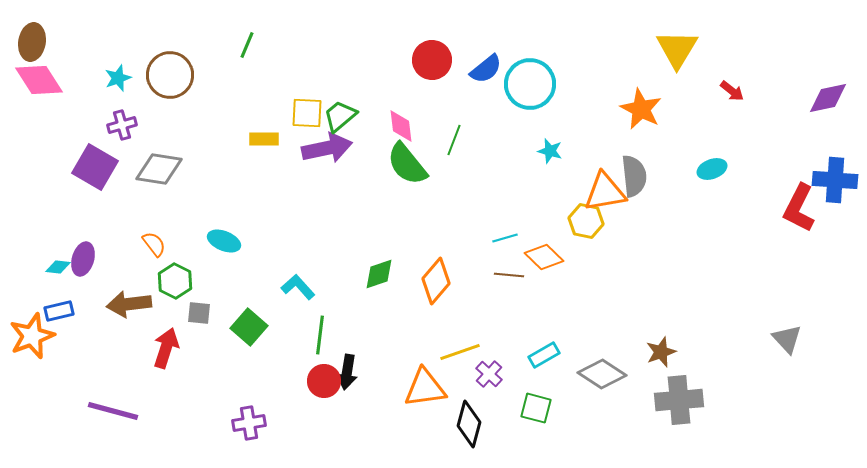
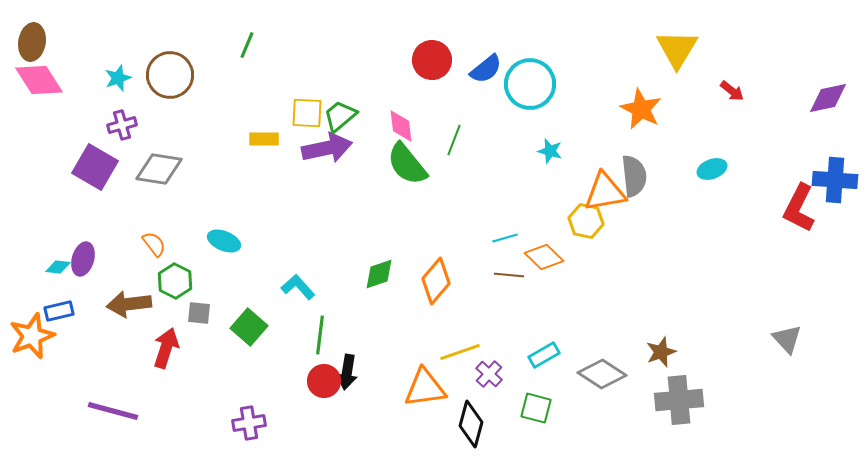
black diamond at (469, 424): moved 2 px right
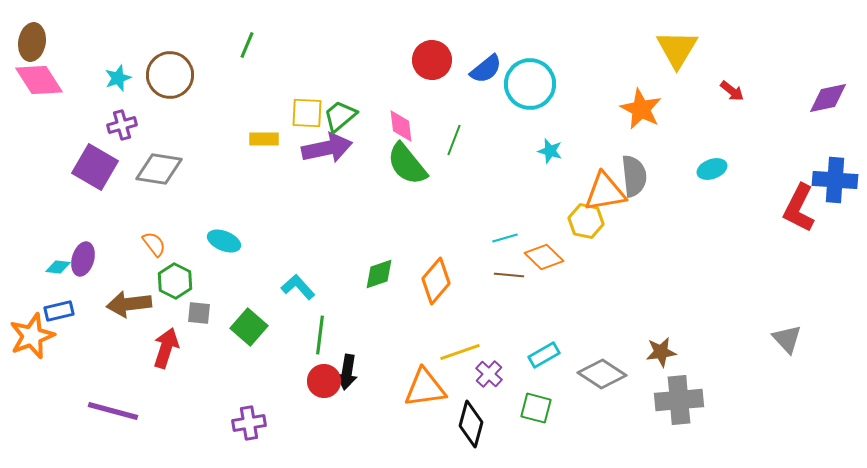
brown star at (661, 352): rotated 12 degrees clockwise
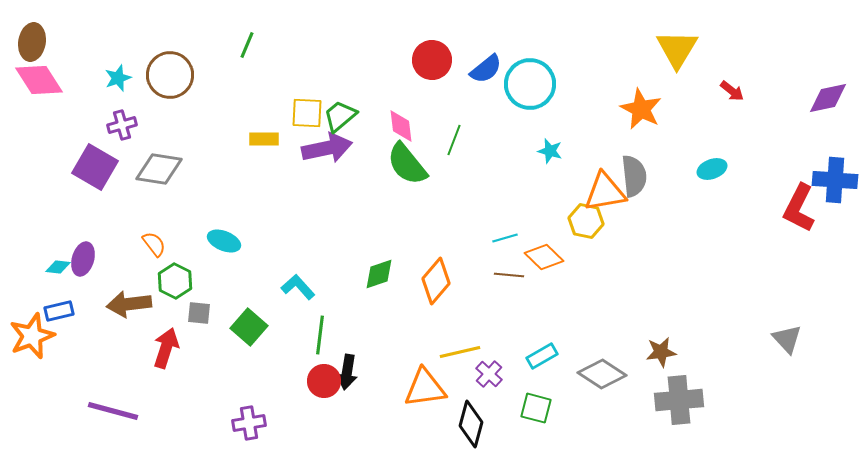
yellow line at (460, 352): rotated 6 degrees clockwise
cyan rectangle at (544, 355): moved 2 px left, 1 px down
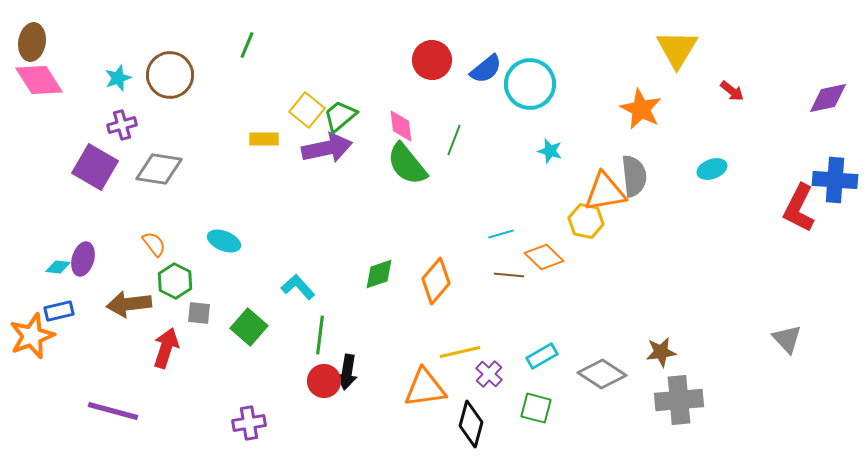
yellow square at (307, 113): moved 3 px up; rotated 36 degrees clockwise
cyan line at (505, 238): moved 4 px left, 4 px up
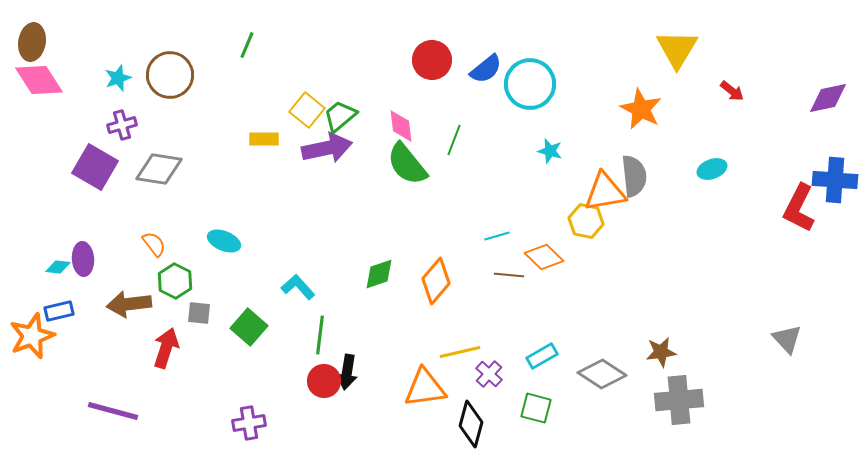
cyan line at (501, 234): moved 4 px left, 2 px down
purple ellipse at (83, 259): rotated 20 degrees counterclockwise
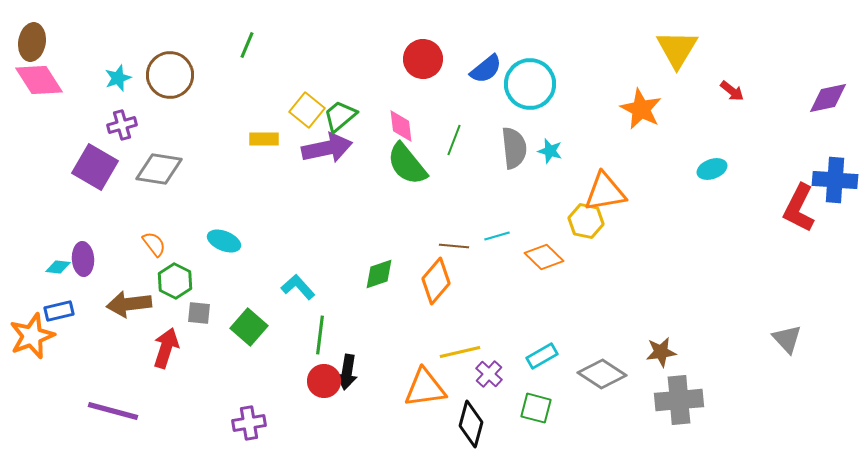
red circle at (432, 60): moved 9 px left, 1 px up
gray semicircle at (634, 176): moved 120 px left, 28 px up
brown line at (509, 275): moved 55 px left, 29 px up
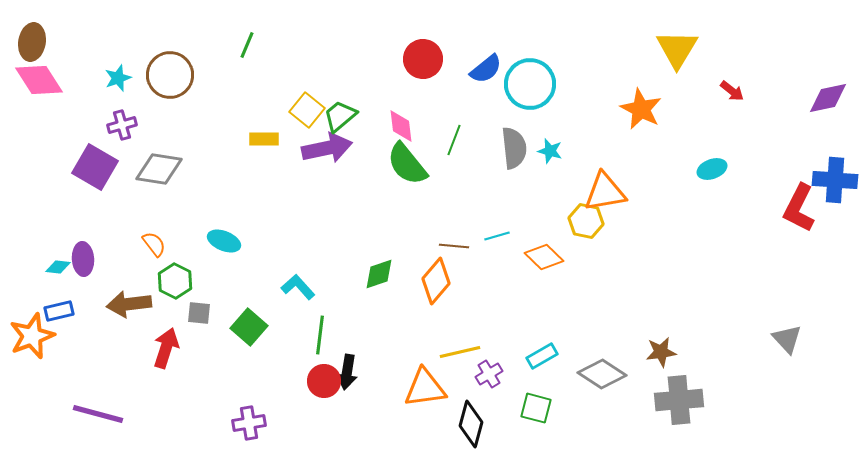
purple cross at (489, 374): rotated 16 degrees clockwise
purple line at (113, 411): moved 15 px left, 3 px down
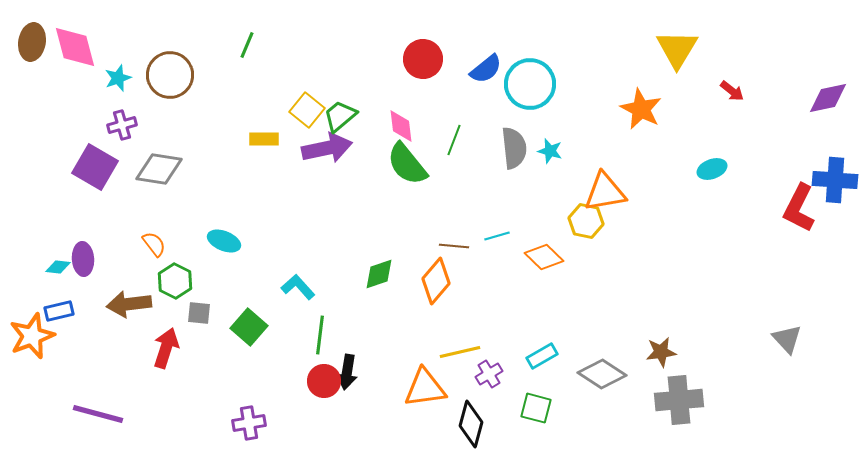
pink diamond at (39, 80): moved 36 px right, 33 px up; rotated 18 degrees clockwise
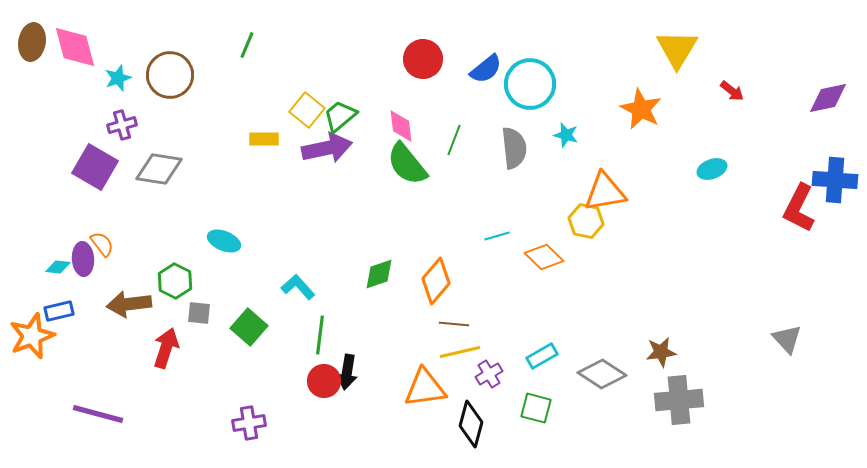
cyan star at (550, 151): moved 16 px right, 16 px up
orange semicircle at (154, 244): moved 52 px left
brown line at (454, 246): moved 78 px down
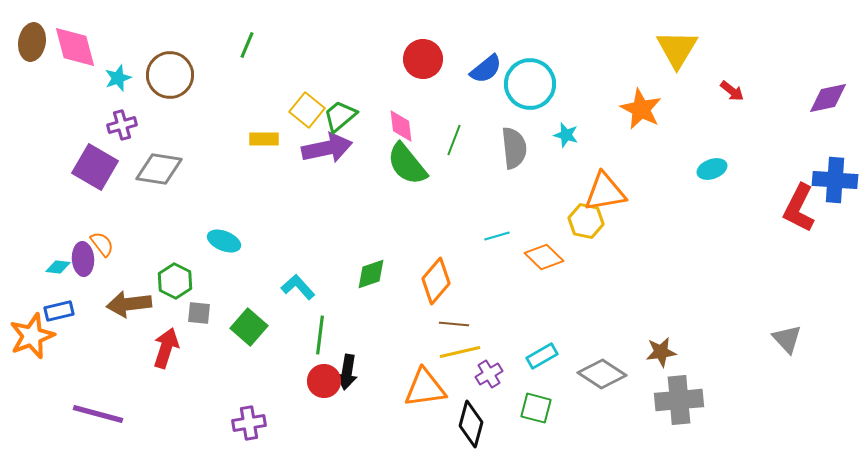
green diamond at (379, 274): moved 8 px left
